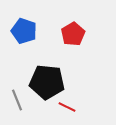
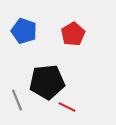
black pentagon: rotated 12 degrees counterclockwise
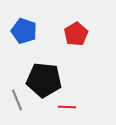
red pentagon: moved 3 px right
black pentagon: moved 3 px left, 2 px up; rotated 12 degrees clockwise
red line: rotated 24 degrees counterclockwise
